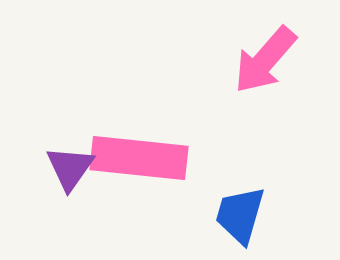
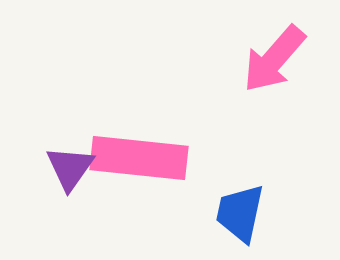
pink arrow: moved 9 px right, 1 px up
blue trapezoid: moved 2 px up; rotated 4 degrees counterclockwise
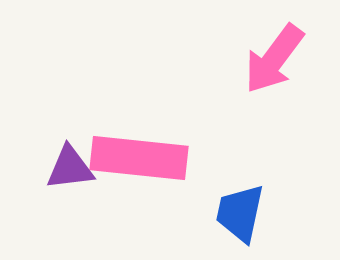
pink arrow: rotated 4 degrees counterclockwise
purple triangle: rotated 48 degrees clockwise
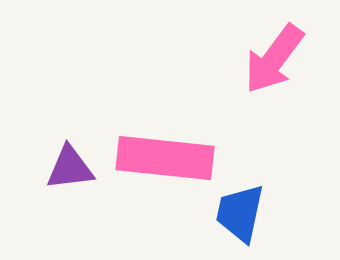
pink rectangle: moved 26 px right
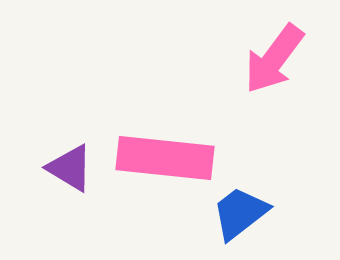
purple triangle: rotated 38 degrees clockwise
blue trapezoid: rotated 40 degrees clockwise
